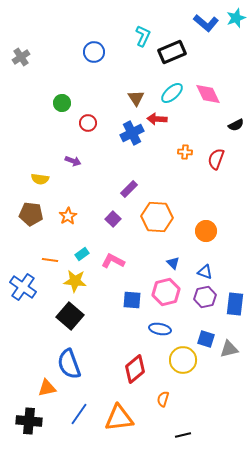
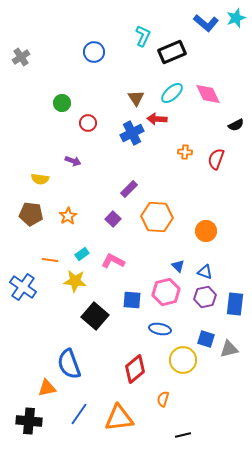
blue triangle at (173, 263): moved 5 px right, 3 px down
black square at (70, 316): moved 25 px right
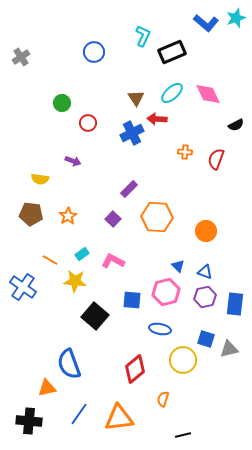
orange line at (50, 260): rotated 21 degrees clockwise
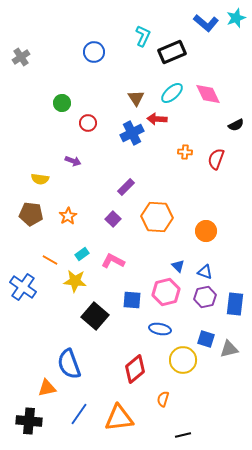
purple rectangle at (129, 189): moved 3 px left, 2 px up
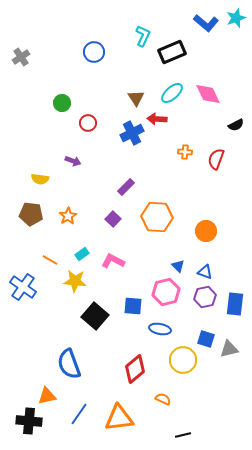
blue square at (132, 300): moved 1 px right, 6 px down
orange triangle at (47, 388): moved 8 px down
orange semicircle at (163, 399): rotated 98 degrees clockwise
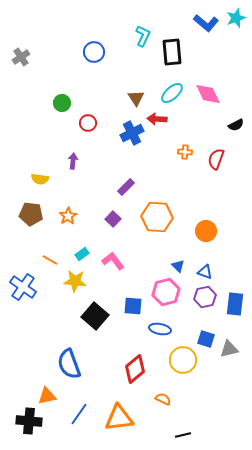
black rectangle at (172, 52): rotated 72 degrees counterclockwise
purple arrow at (73, 161): rotated 105 degrees counterclockwise
pink L-shape at (113, 261): rotated 25 degrees clockwise
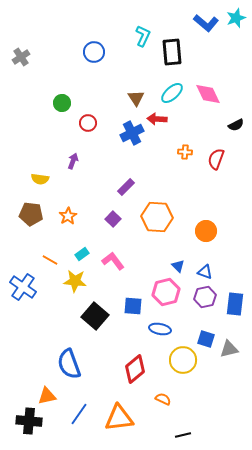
purple arrow at (73, 161): rotated 14 degrees clockwise
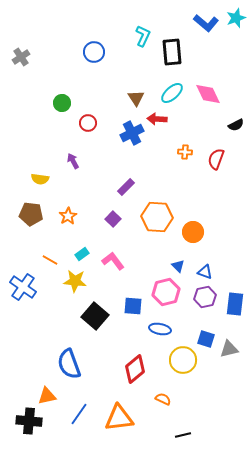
purple arrow at (73, 161): rotated 49 degrees counterclockwise
orange circle at (206, 231): moved 13 px left, 1 px down
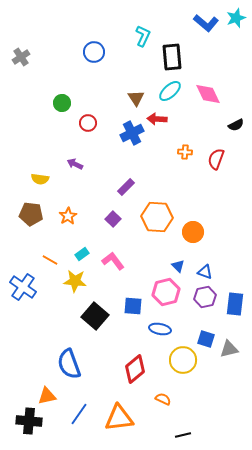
black rectangle at (172, 52): moved 5 px down
cyan ellipse at (172, 93): moved 2 px left, 2 px up
purple arrow at (73, 161): moved 2 px right, 3 px down; rotated 35 degrees counterclockwise
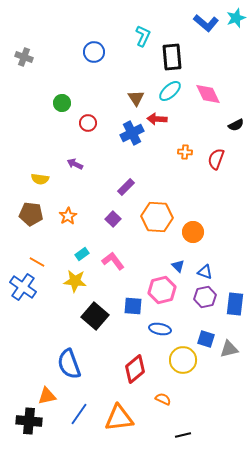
gray cross at (21, 57): moved 3 px right; rotated 36 degrees counterclockwise
orange line at (50, 260): moved 13 px left, 2 px down
pink hexagon at (166, 292): moved 4 px left, 2 px up
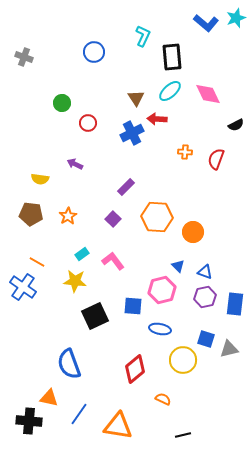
black square at (95, 316): rotated 24 degrees clockwise
orange triangle at (47, 396): moved 2 px right, 2 px down; rotated 24 degrees clockwise
orange triangle at (119, 418): moved 1 px left, 8 px down; rotated 16 degrees clockwise
